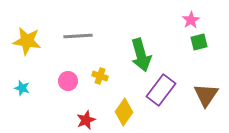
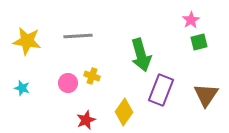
yellow cross: moved 8 px left
pink circle: moved 2 px down
purple rectangle: rotated 16 degrees counterclockwise
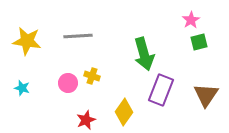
green arrow: moved 3 px right, 1 px up
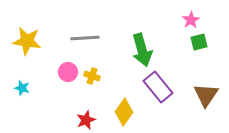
gray line: moved 7 px right, 2 px down
green arrow: moved 2 px left, 4 px up
pink circle: moved 11 px up
purple rectangle: moved 3 px left, 3 px up; rotated 60 degrees counterclockwise
